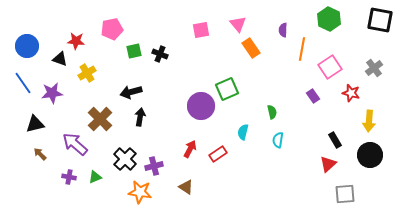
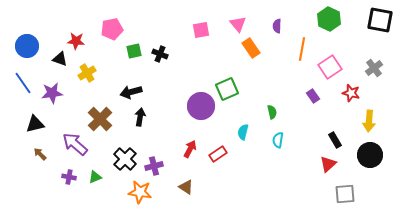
purple semicircle at (283, 30): moved 6 px left, 4 px up
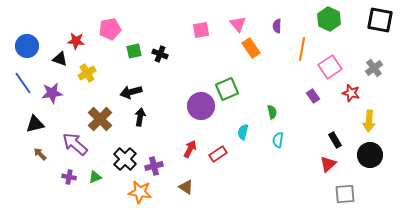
pink pentagon at (112, 29): moved 2 px left
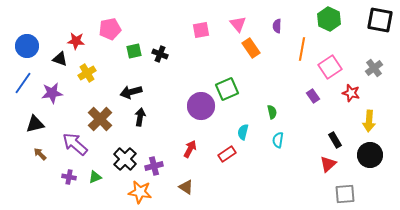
blue line at (23, 83): rotated 70 degrees clockwise
red rectangle at (218, 154): moved 9 px right
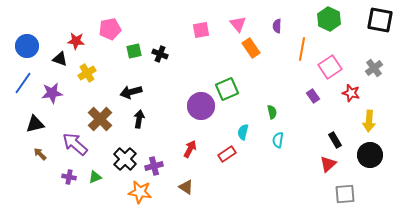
black arrow at (140, 117): moved 1 px left, 2 px down
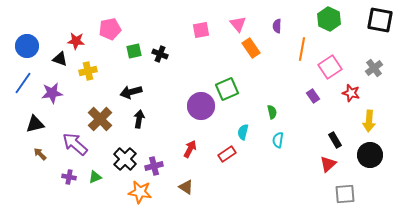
yellow cross at (87, 73): moved 1 px right, 2 px up; rotated 18 degrees clockwise
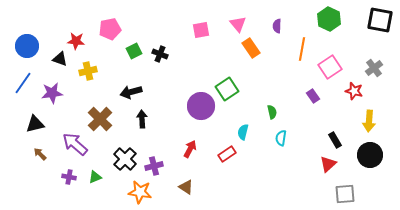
green square at (134, 51): rotated 14 degrees counterclockwise
green square at (227, 89): rotated 10 degrees counterclockwise
red star at (351, 93): moved 3 px right, 2 px up
black arrow at (139, 119): moved 3 px right; rotated 12 degrees counterclockwise
cyan semicircle at (278, 140): moved 3 px right, 2 px up
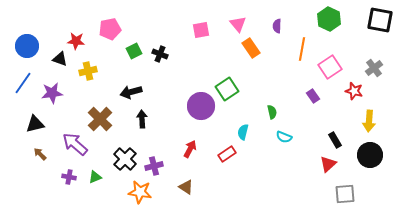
cyan semicircle at (281, 138): moved 3 px right, 1 px up; rotated 77 degrees counterclockwise
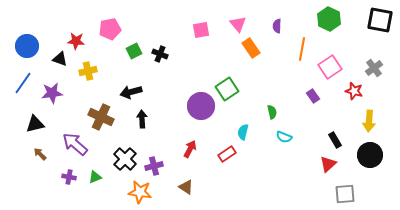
brown cross at (100, 119): moved 1 px right, 2 px up; rotated 20 degrees counterclockwise
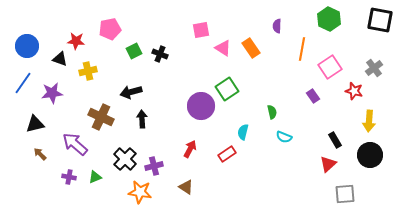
pink triangle at (238, 24): moved 15 px left, 24 px down; rotated 18 degrees counterclockwise
